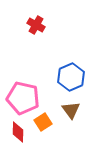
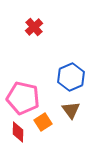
red cross: moved 2 px left, 2 px down; rotated 18 degrees clockwise
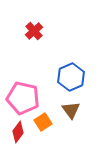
red cross: moved 4 px down
red diamond: rotated 35 degrees clockwise
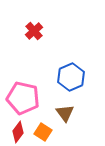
brown triangle: moved 6 px left, 3 px down
orange square: moved 10 px down; rotated 24 degrees counterclockwise
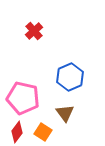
blue hexagon: moved 1 px left
red diamond: moved 1 px left
